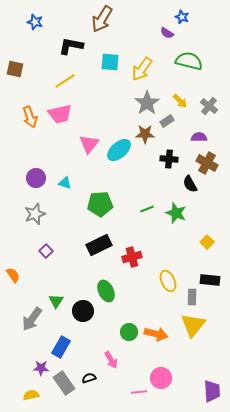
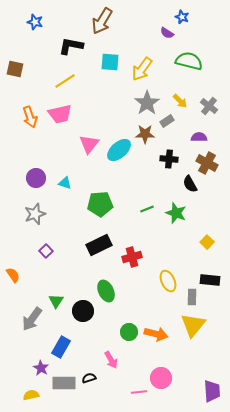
brown arrow at (102, 19): moved 2 px down
purple star at (41, 368): rotated 28 degrees clockwise
gray rectangle at (64, 383): rotated 55 degrees counterclockwise
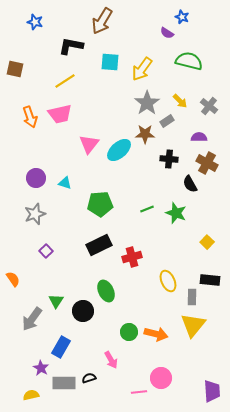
orange semicircle at (13, 275): moved 4 px down
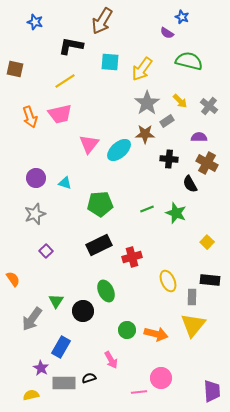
green circle at (129, 332): moved 2 px left, 2 px up
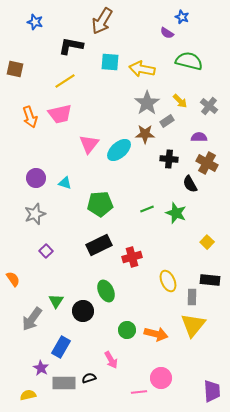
yellow arrow at (142, 69): rotated 65 degrees clockwise
yellow semicircle at (31, 395): moved 3 px left
